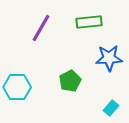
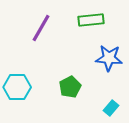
green rectangle: moved 2 px right, 2 px up
blue star: rotated 8 degrees clockwise
green pentagon: moved 6 px down
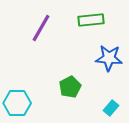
cyan hexagon: moved 16 px down
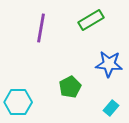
green rectangle: rotated 25 degrees counterclockwise
purple line: rotated 20 degrees counterclockwise
blue star: moved 6 px down
cyan hexagon: moved 1 px right, 1 px up
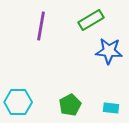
purple line: moved 2 px up
blue star: moved 13 px up
green pentagon: moved 18 px down
cyan rectangle: rotated 56 degrees clockwise
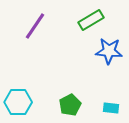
purple line: moved 6 px left; rotated 24 degrees clockwise
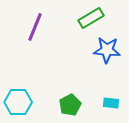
green rectangle: moved 2 px up
purple line: moved 1 px down; rotated 12 degrees counterclockwise
blue star: moved 2 px left, 1 px up
cyan rectangle: moved 5 px up
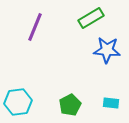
cyan hexagon: rotated 8 degrees counterclockwise
